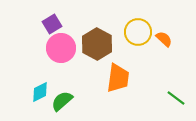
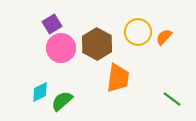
orange semicircle: moved 2 px up; rotated 90 degrees counterclockwise
green line: moved 4 px left, 1 px down
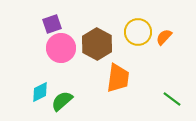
purple square: rotated 12 degrees clockwise
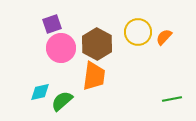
orange trapezoid: moved 24 px left, 2 px up
cyan diamond: rotated 15 degrees clockwise
green line: rotated 48 degrees counterclockwise
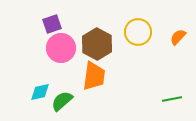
orange semicircle: moved 14 px right
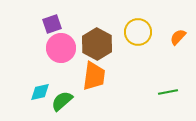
green line: moved 4 px left, 7 px up
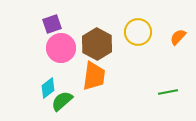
cyan diamond: moved 8 px right, 4 px up; rotated 25 degrees counterclockwise
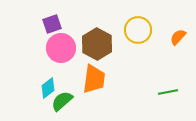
yellow circle: moved 2 px up
orange trapezoid: moved 3 px down
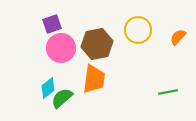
brown hexagon: rotated 20 degrees clockwise
green semicircle: moved 3 px up
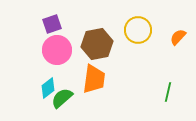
pink circle: moved 4 px left, 2 px down
green line: rotated 66 degrees counterclockwise
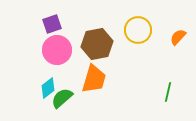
orange trapezoid: rotated 8 degrees clockwise
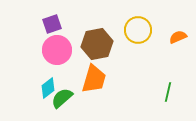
orange semicircle: rotated 24 degrees clockwise
